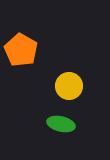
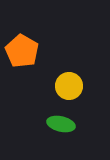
orange pentagon: moved 1 px right, 1 px down
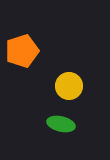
orange pentagon: rotated 24 degrees clockwise
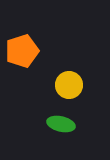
yellow circle: moved 1 px up
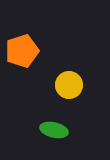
green ellipse: moved 7 px left, 6 px down
